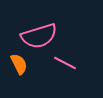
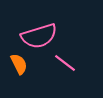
pink line: rotated 10 degrees clockwise
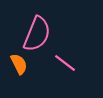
pink semicircle: moved 2 px left, 2 px up; rotated 51 degrees counterclockwise
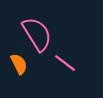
pink semicircle: rotated 54 degrees counterclockwise
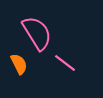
pink semicircle: moved 1 px up
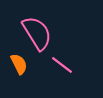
pink line: moved 3 px left, 2 px down
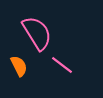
orange semicircle: moved 2 px down
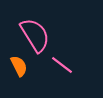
pink semicircle: moved 2 px left, 2 px down
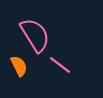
pink line: moved 2 px left
